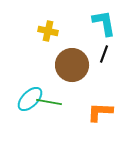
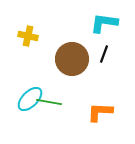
cyan L-shape: rotated 72 degrees counterclockwise
yellow cross: moved 20 px left, 5 px down
brown circle: moved 6 px up
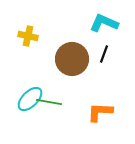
cyan L-shape: rotated 16 degrees clockwise
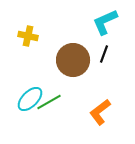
cyan L-shape: moved 1 px right, 1 px up; rotated 48 degrees counterclockwise
brown circle: moved 1 px right, 1 px down
green line: rotated 40 degrees counterclockwise
orange L-shape: rotated 40 degrees counterclockwise
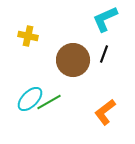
cyan L-shape: moved 3 px up
orange L-shape: moved 5 px right
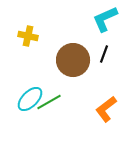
orange L-shape: moved 1 px right, 3 px up
